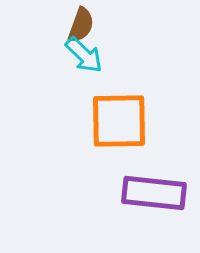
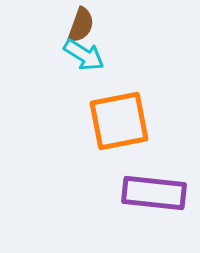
cyan arrow: rotated 12 degrees counterclockwise
orange square: rotated 10 degrees counterclockwise
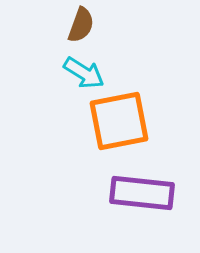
cyan arrow: moved 18 px down
purple rectangle: moved 12 px left
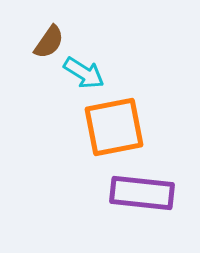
brown semicircle: moved 32 px left, 17 px down; rotated 15 degrees clockwise
orange square: moved 5 px left, 6 px down
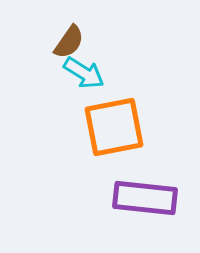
brown semicircle: moved 20 px right
purple rectangle: moved 3 px right, 5 px down
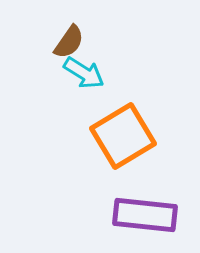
orange square: moved 9 px right, 9 px down; rotated 20 degrees counterclockwise
purple rectangle: moved 17 px down
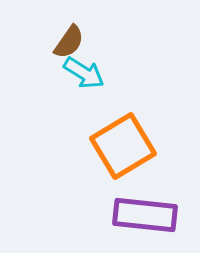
orange square: moved 10 px down
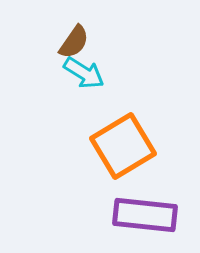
brown semicircle: moved 5 px right
